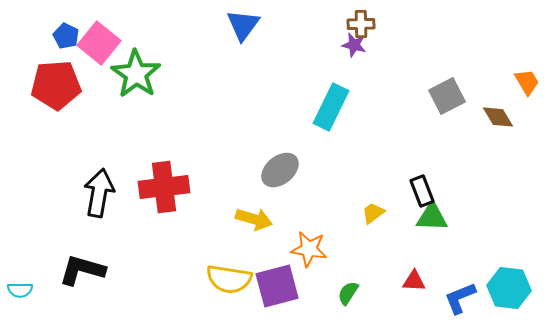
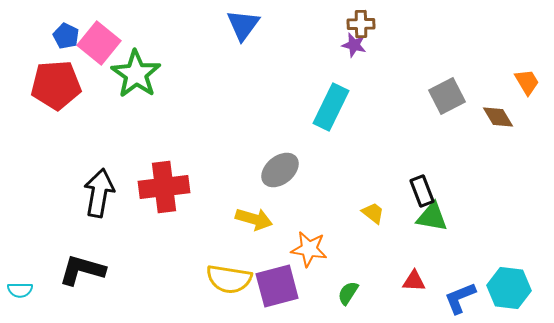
yellow trapezoid: rotated 75 degrees clockwise
green triangle: rotated 8 degrees clockwise
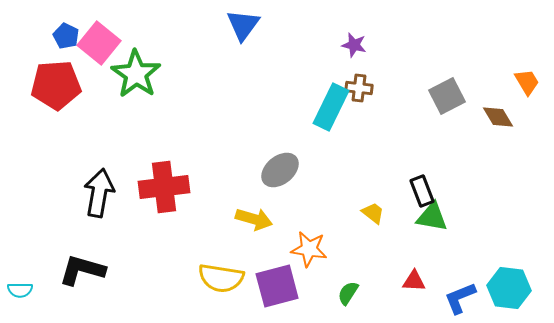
brown cross: moved 2 px left, 64 px down; rotated 8 degrees clockwise
yellow semicircle: moved 8 px left, 1 px up
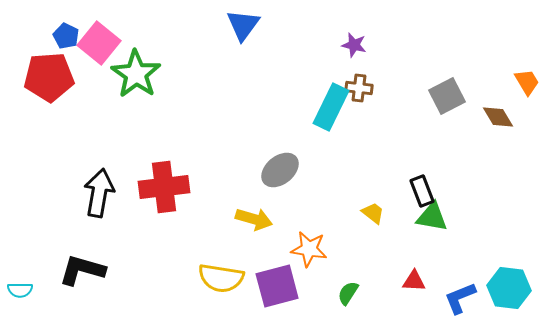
red pentagon: moved 7 px left, 8 px up
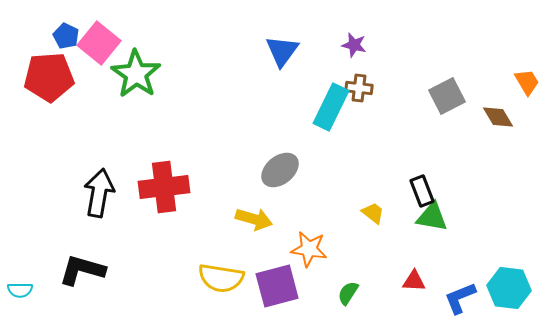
blue triangle: moved 39 px right, 26 px down
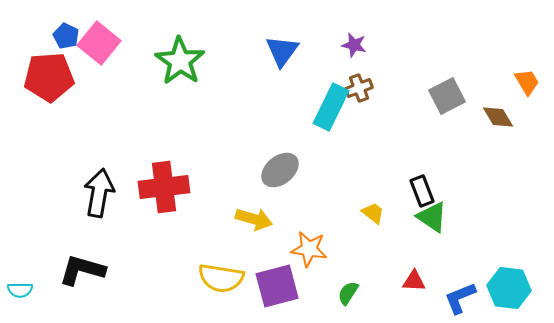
green star: moved 44 px right, 13 px up
brown cross: rotated 28 degrees counterclockwise
green triangle: rotated 24 degrees clockwise
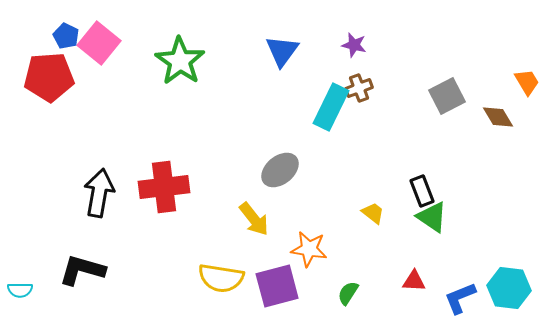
yellow arrow: rotated 36 degrees clockwise
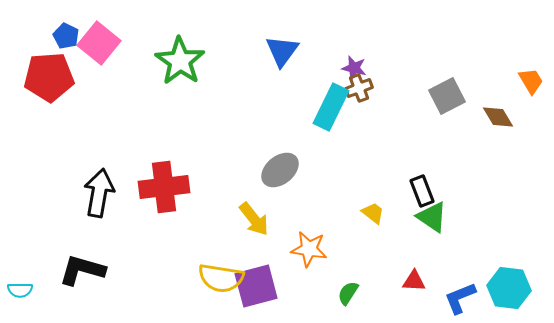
purple star: moved 23 px down
orange trapezoid: moved 4 px right, 1 px up
purple square: moved 21 px left
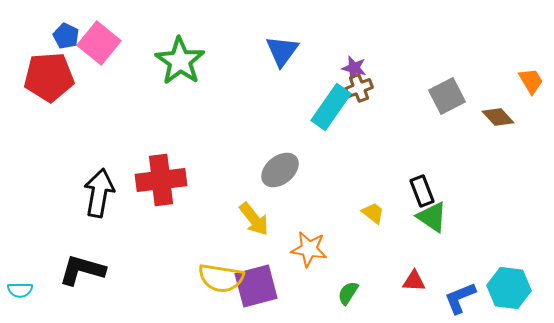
cyan rectangle: rotated 9 degrees clockwise
brown diamond: rotated 12 degrees counterclockwise
red cross: moved 3 px left, 7 px up
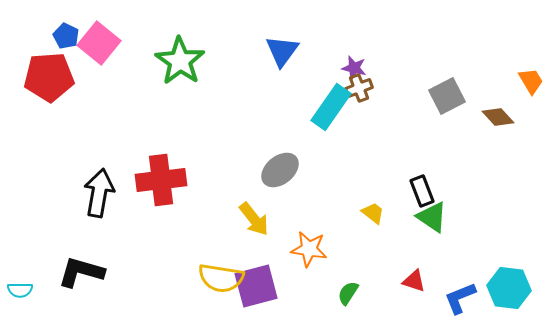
black L-shape: moved 1 px left, 2 px down
red triangle: rotated 15 degrees clockwise
